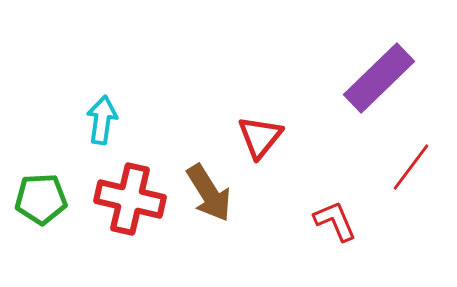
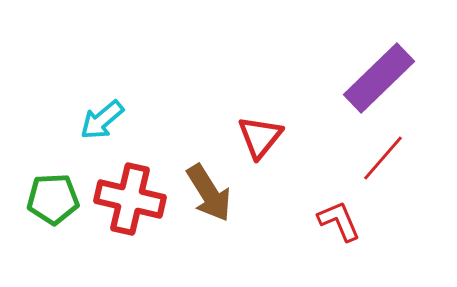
cyan arrow: rotated 138 degrees counterclockwise
red line: moved 28 px left, 9 px up; rotated 4 degrees clockwise
green pentagon: moved 12 px right
red L-shape: moved 4 px right
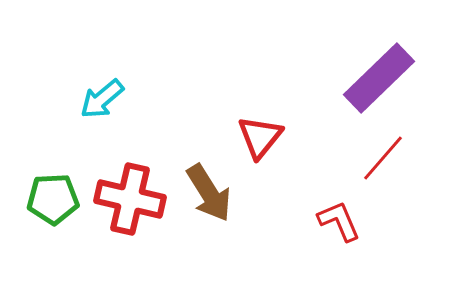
cyan arrow: moved 21 px up
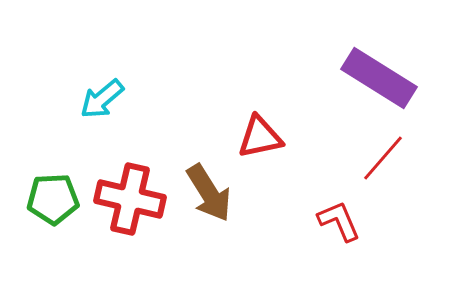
purple rectangle: rotated 76 degrees clockwise
red triangle: rotated 39 degrees clockwise
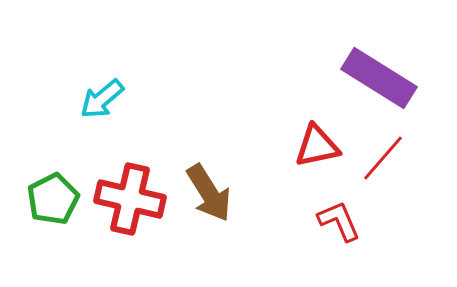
red triangle: moved 57 px right, 9 px down
green pentagon: rotated 24 degrees counterclockwise
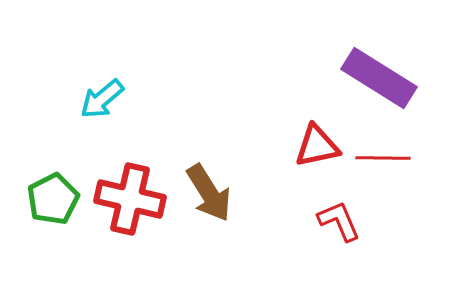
red line: rotated 50 degrees clockwise
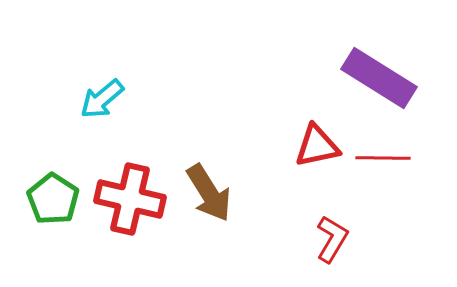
green pentagon: rotated 12 degrees counterclockwise
red L-shape: moved 7 px left, 18 px down; rotated 54 degrees clockwise
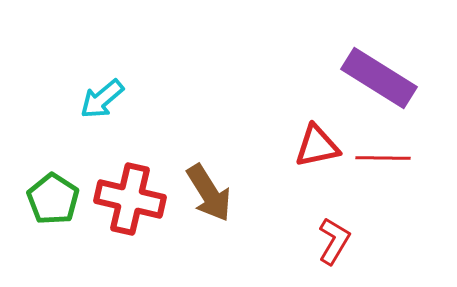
red L-shape: moved 2 px right, 2 px down
